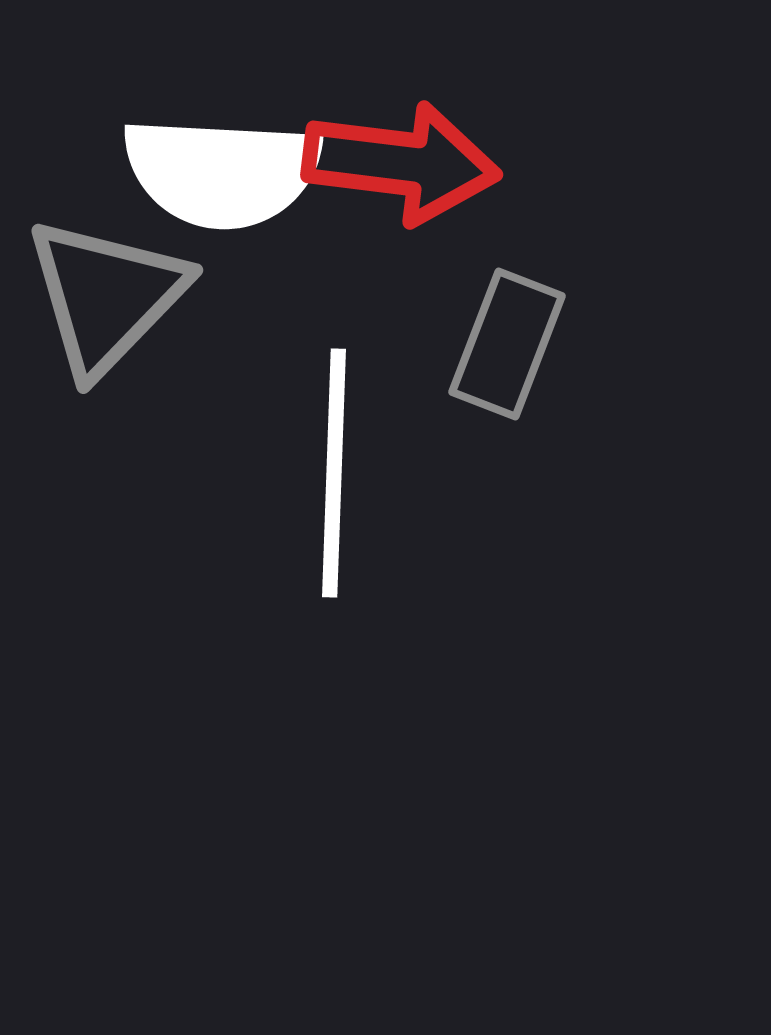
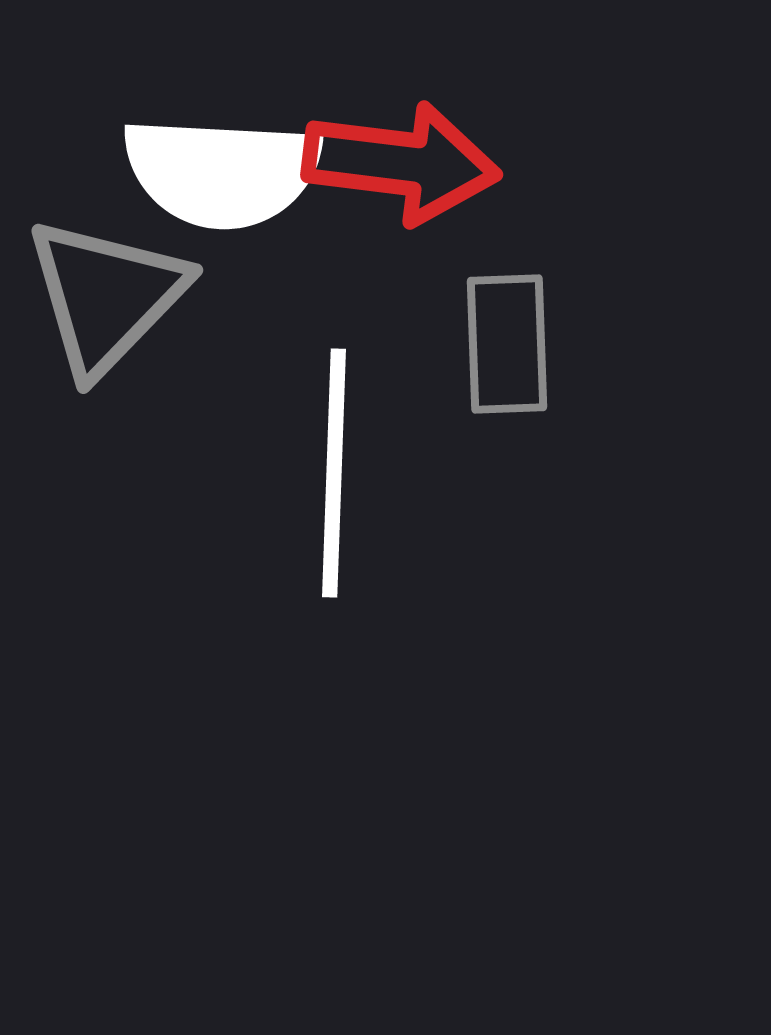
gray rectangle: rotated 23 degrees counterclockwise
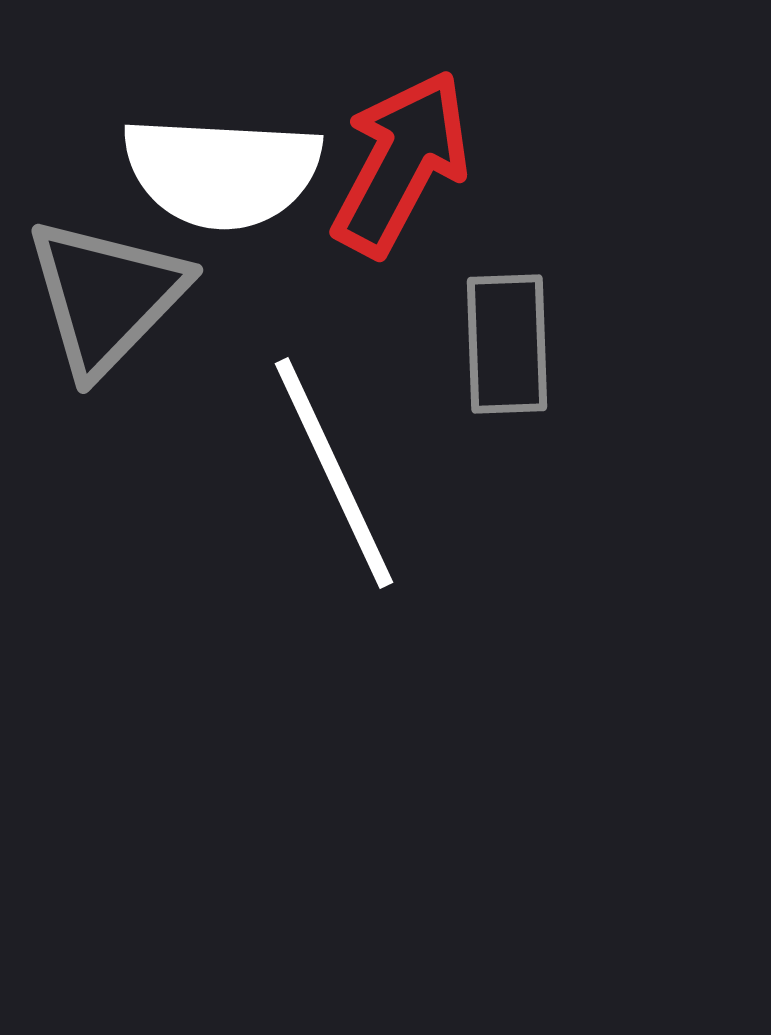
red arrow: rotated 69 degrees counterclockwise
white line: rotated 27 degrees counterclockwise
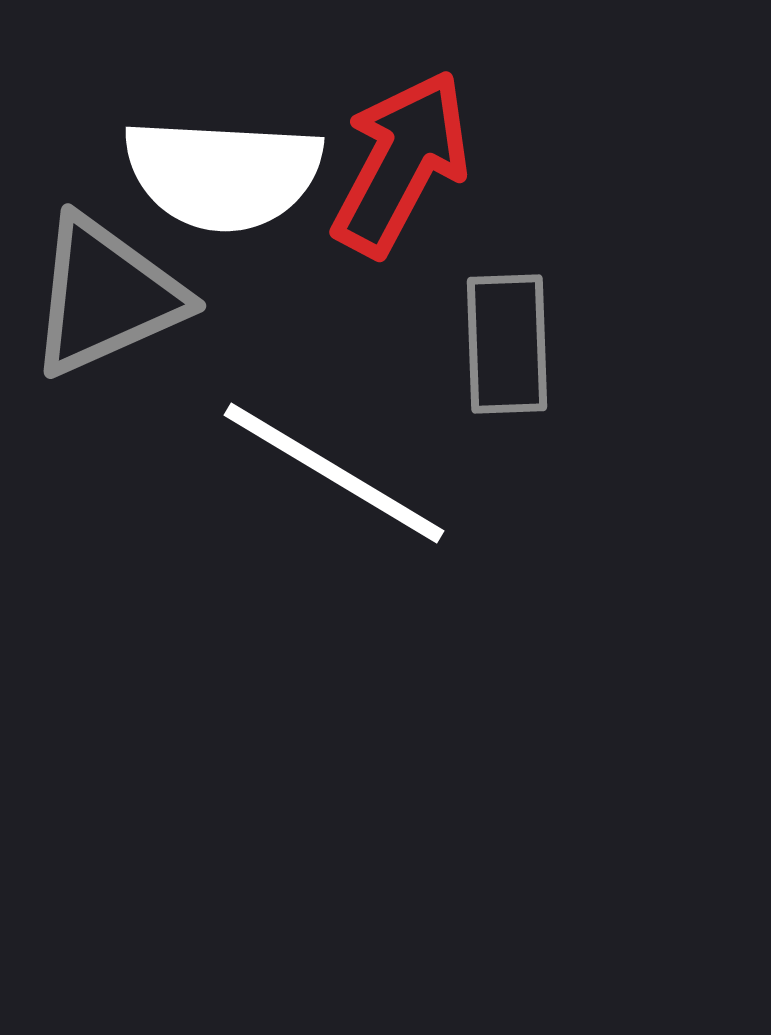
white semicircle: moved 1 px right, 2 px down
gray triangle: rotated 22 degrees clockwise
white line: rotated 34 degrees counterclockwise
